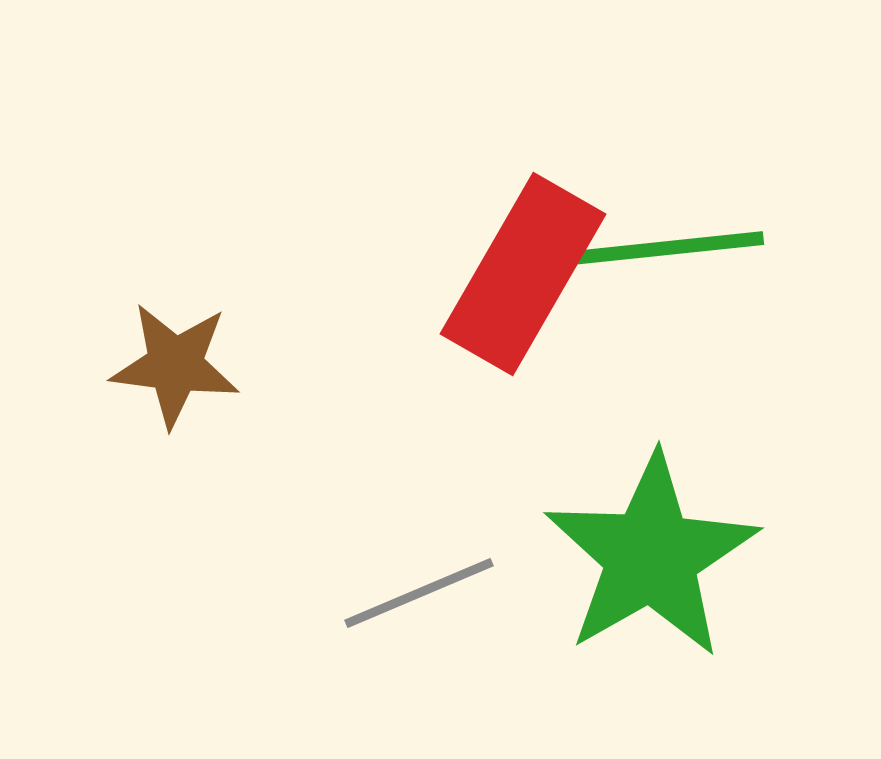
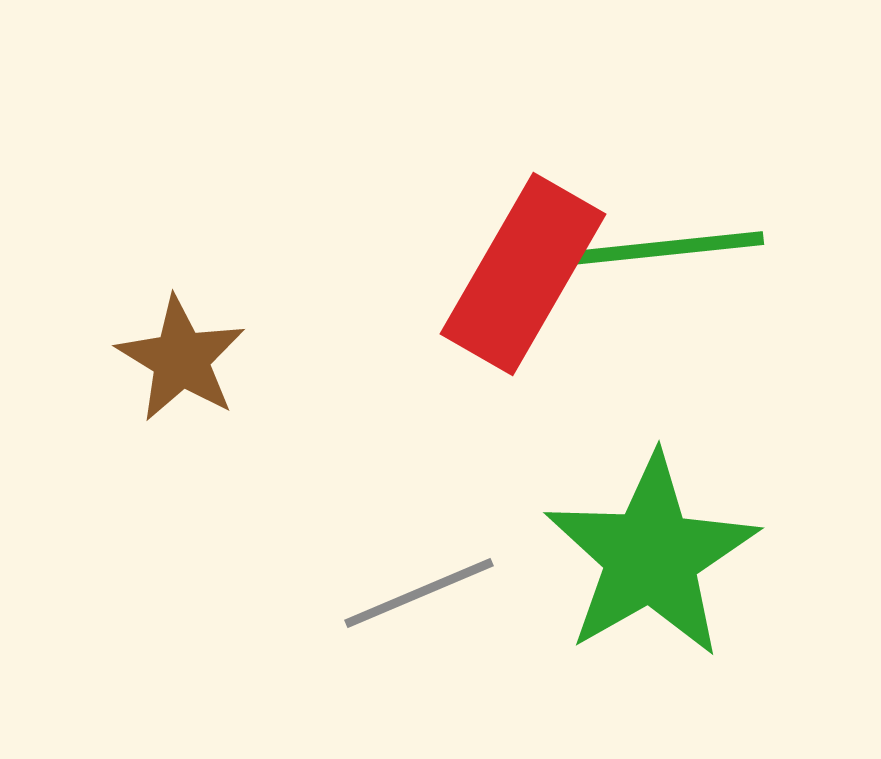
brown star: moved 6 px right, 6 px up; rotated 24 degrees clockwise
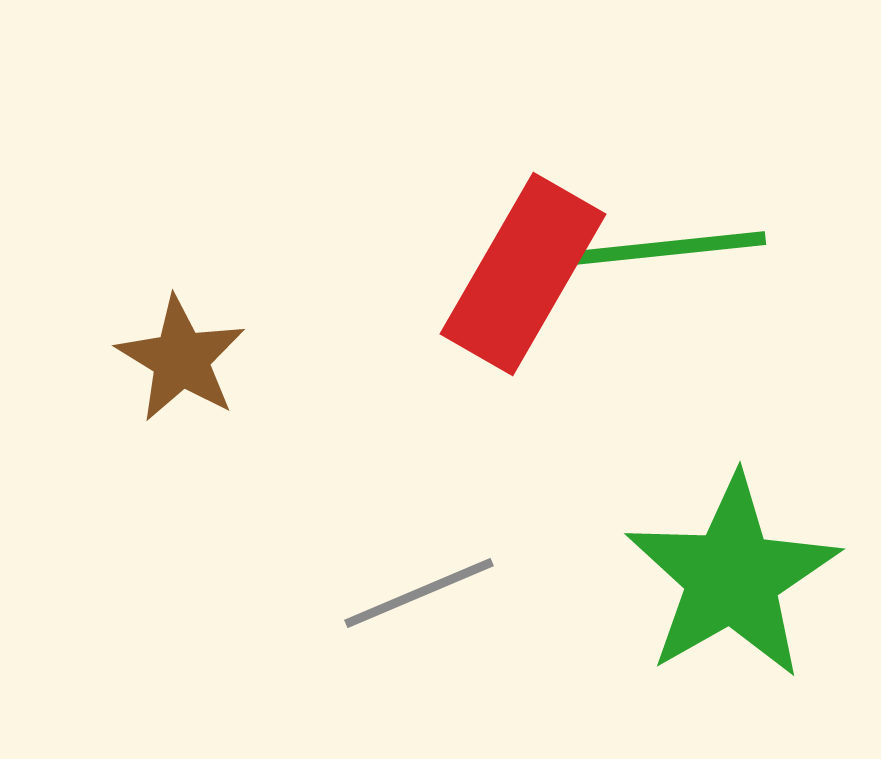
green line: moved 2 px right
green star: moved 81 px right, 21 px down
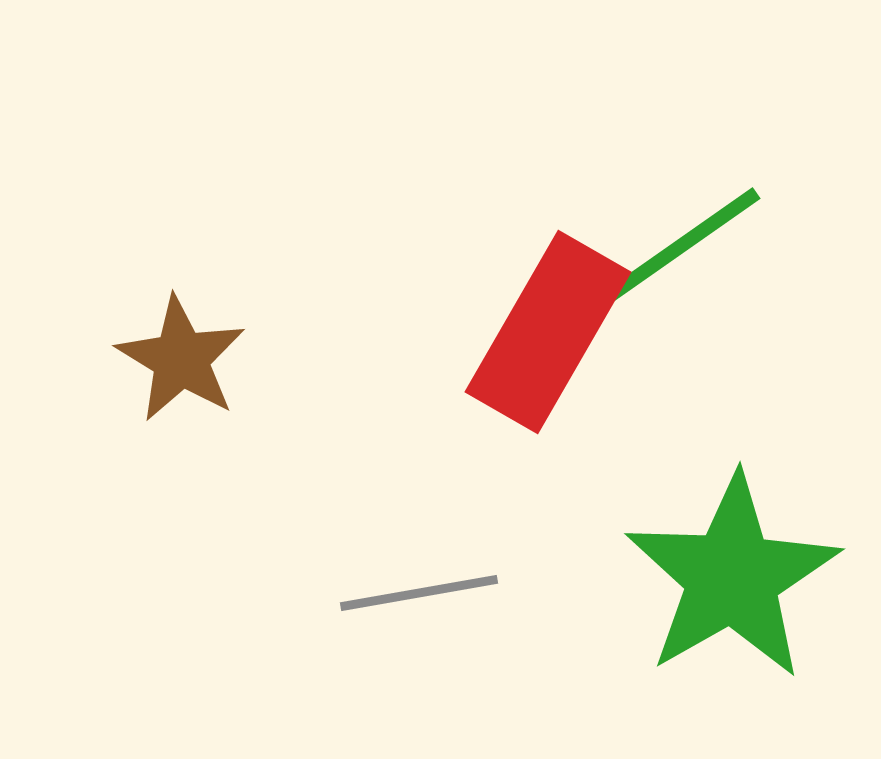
green line: moved 8 px right; rotated 29 degrees counterclockwise
red rectangle: moved 25 px right, 58 px down
gray line: rotated 13 degrees clockwise
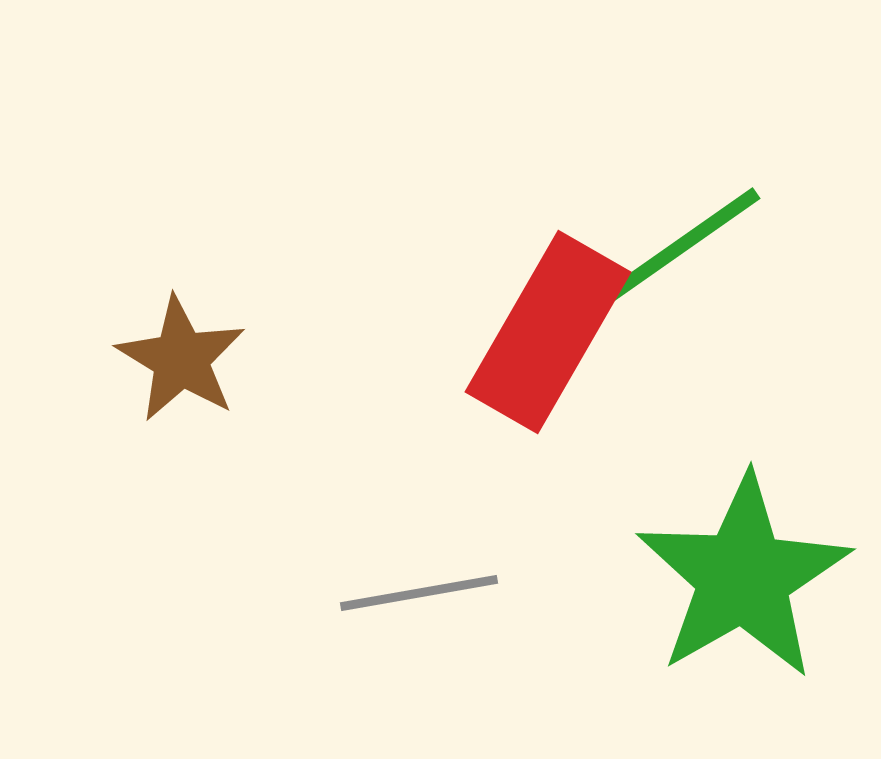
green star: moved 11 px right
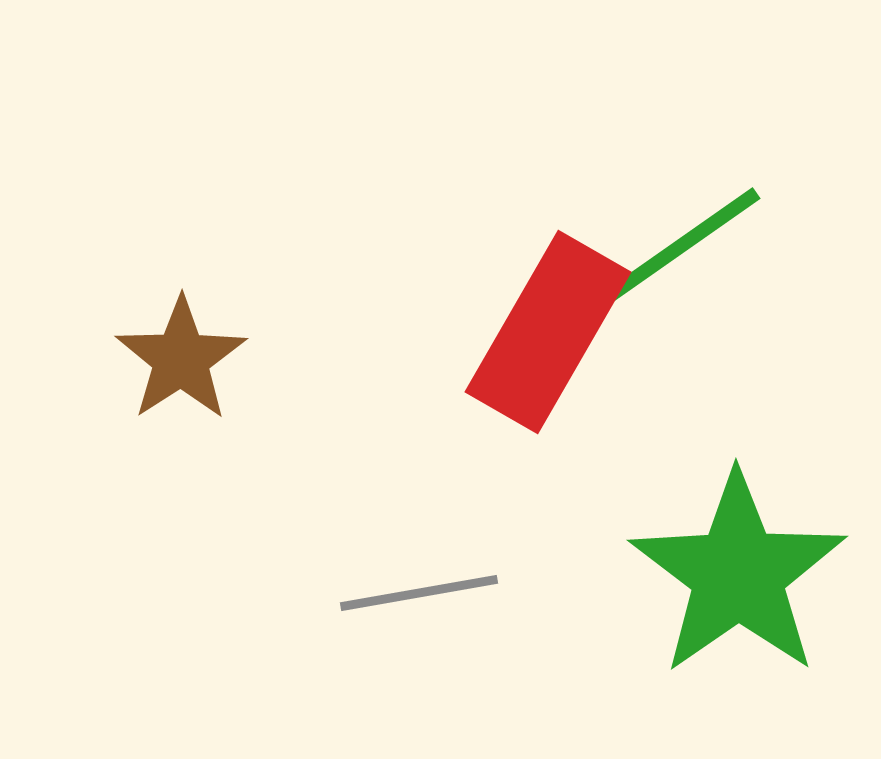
brown star: rotated 8 degrees clockwise
green star: moved 5 px left, 3 px up; rotated 5 degrees counterclockwise
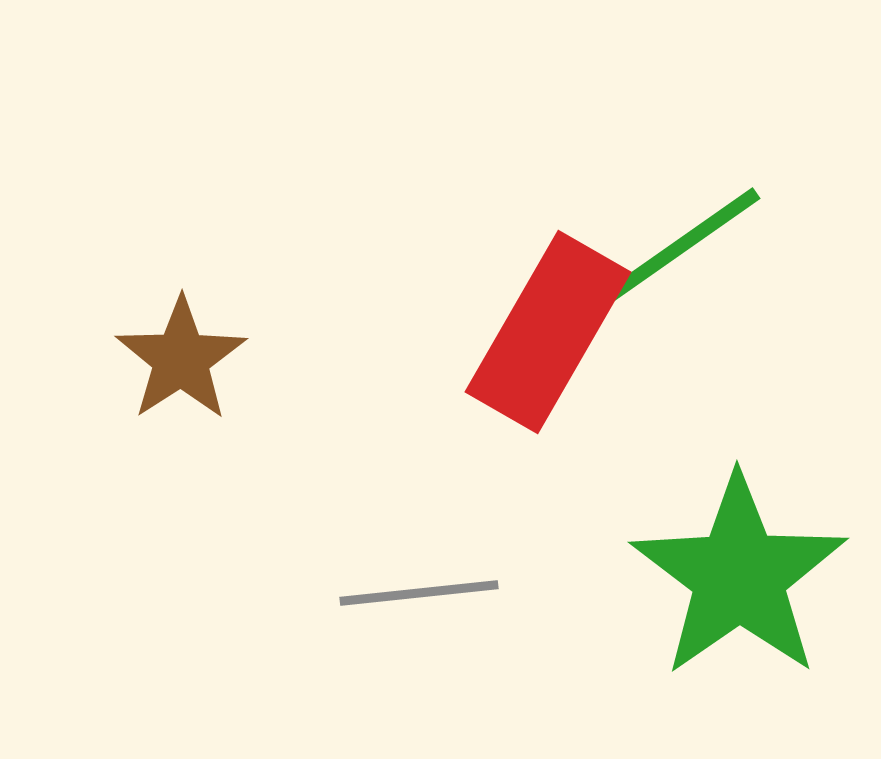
green star: moved 1 px right, 2 px down
gray line: rotated 4 degrees clockwise
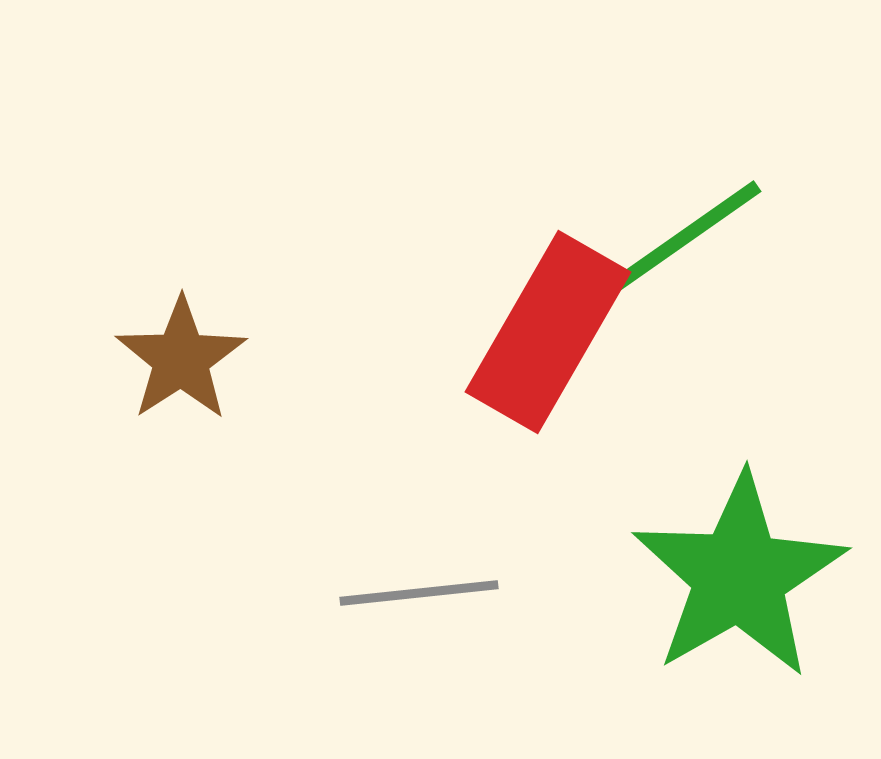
green line: moved 1 px right, 7 px up
green star: rotated 5 degrees clockwise
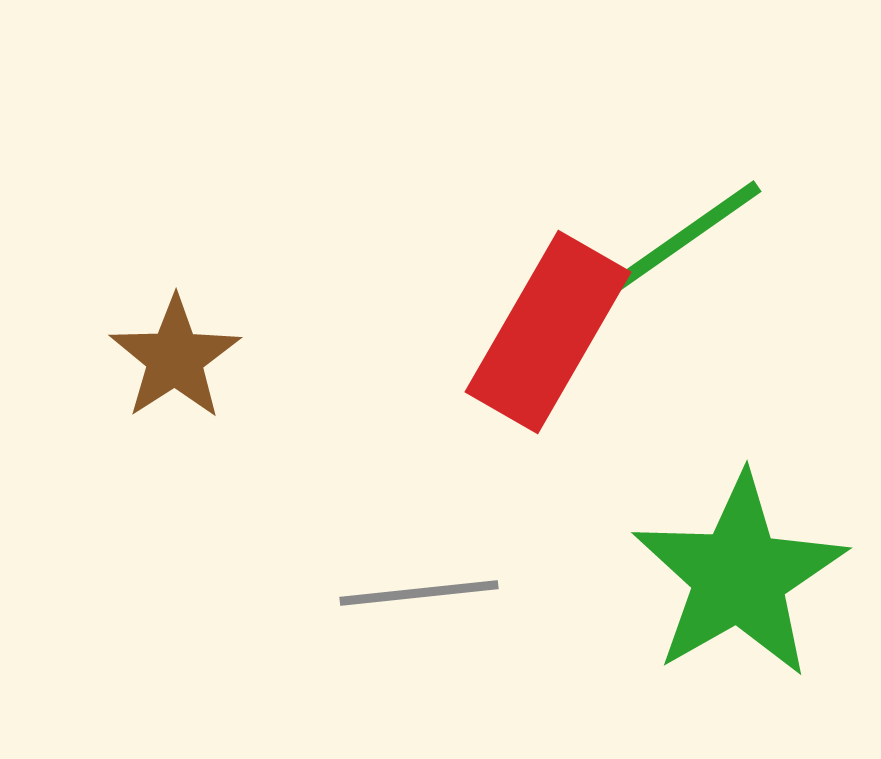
brown star: moved 6 px left, 1 px up
